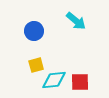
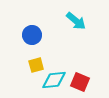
blue circle: moved 2 px left, 4 px down
red square: rotated 24 degrees clockwise
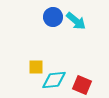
blue circle: moved 21 px right, 18 px up
yellow square: moved 2 px down; rotated 14 degrees clockwise
red square: moved 2 px right, 3 px down
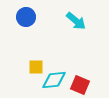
blue circle: moved 27 px left
red square: moved 2 px left
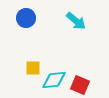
blue circle: moved 1 px down
yellow square: moved 3 px left, 1 px down
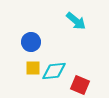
blue circle: moved 5 px right, 24 px down
cyan diamond: moved 9 px up
